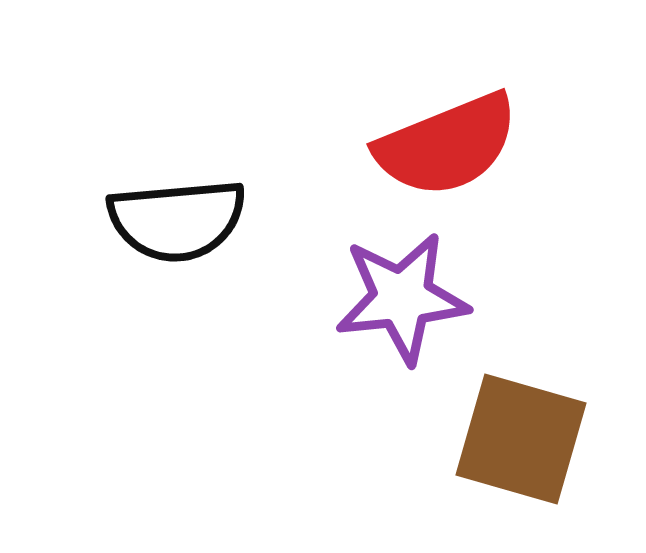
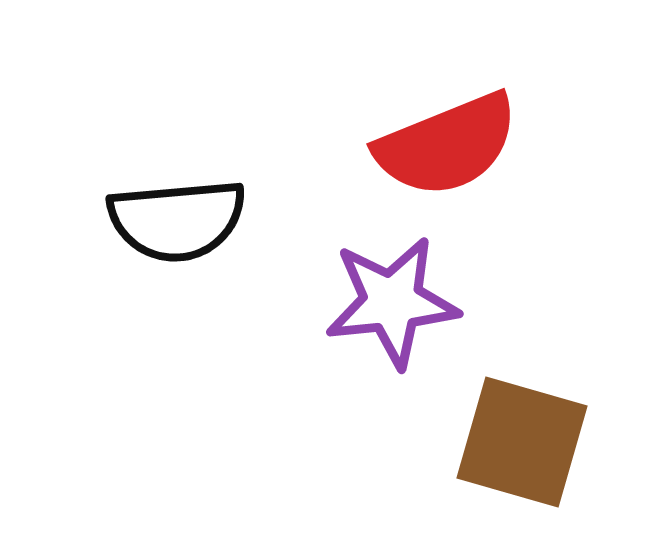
purple star: moved 10 px left, 4 px down
brown square: moved 1 px right, 3 px down
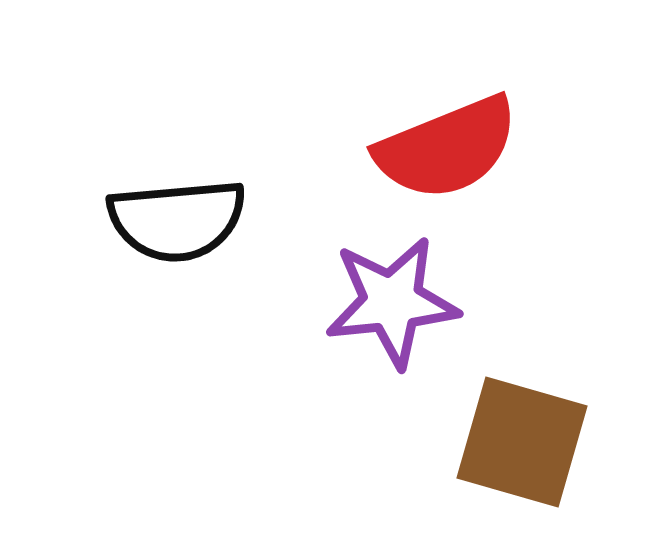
red semicircle: moved 3 px down
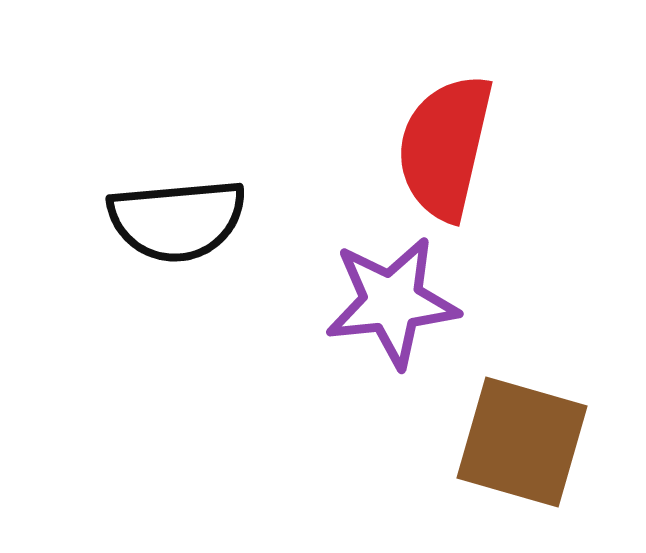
red semicircle: moved 2 px left, 1 px up; rotated 125 degrees clockwise
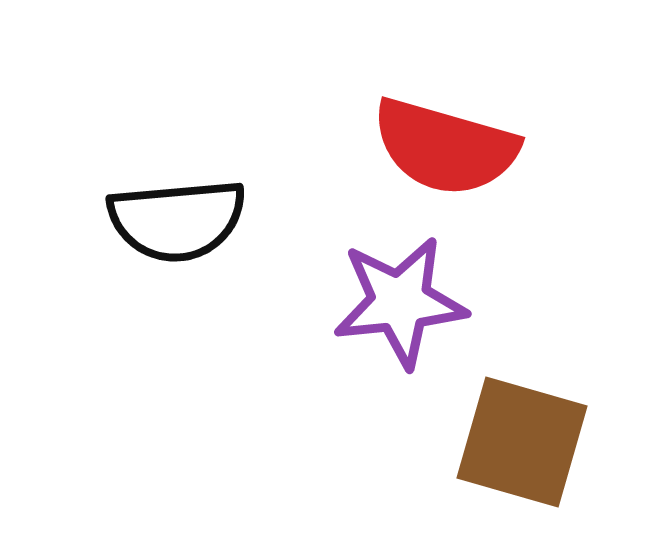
red semicircle: rotated 87 degrees counterclockwise
purple star: moved 8 px right
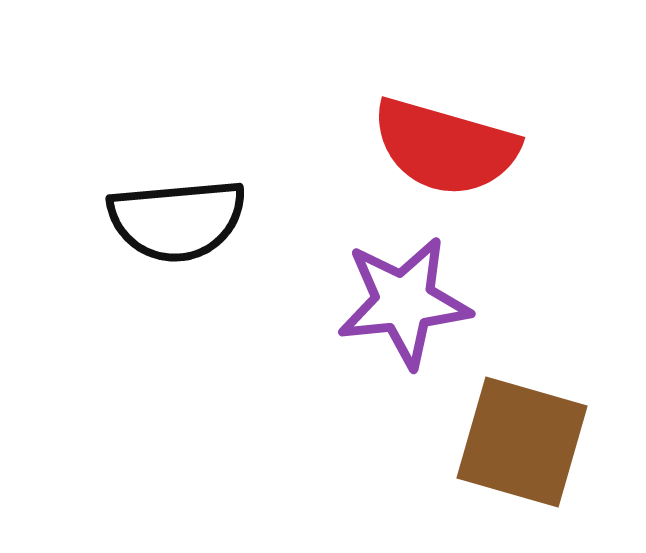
purple star: moved 4 px right
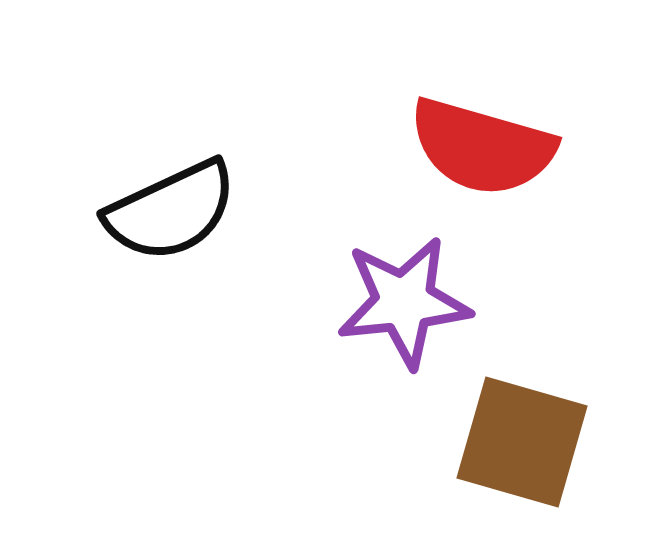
red semicircle: moved 37 px right
black semicircle: moved 6 px left, 9 px up; rotated 20 degrees counterclockwise
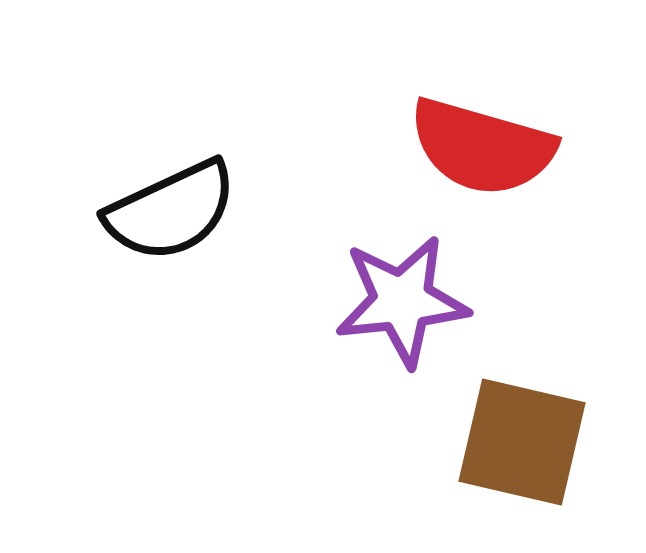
purple star: moved 2 px left, 1 px up
brown square: rotated 3 degrees counterclockwise
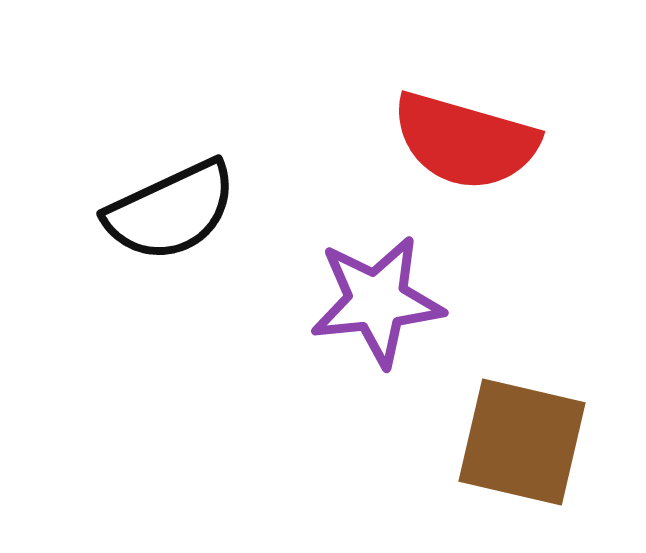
red semicircle: moved 17 px left, 6 px up
purple star: moved 25 px left
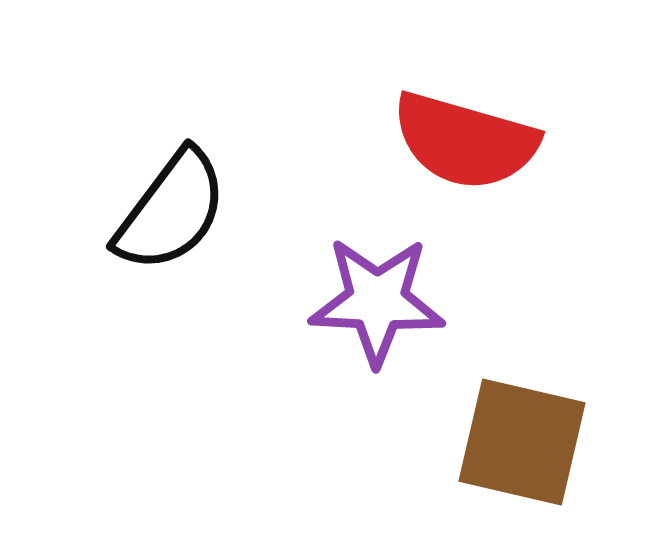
black semicircle: rotated 28 degrees counterclockwise
purple star: rotated 9 degrees clockwise
